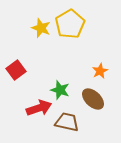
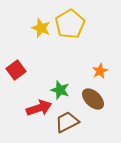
brown trapezoid: rotated 40 degrees counterclockwise
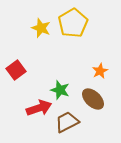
yellow pentagon: moved 3 px right, 1 px up
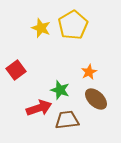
yellow pentagon: moved 2 px down
orange star: moved 11 px left, 1 px down
brown ellipse: moved 3 px right
brown trapezoid: moved 2 px up; rotated 20 degrees clockwise
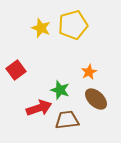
yellow pentagon: rotated 16 degrees clockwise
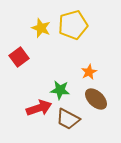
red square: moved 3 px right, 13 px up
green star: rotated 12 degrees counterclockwise
brown trapezoid: moved 1 px right, 1 px up; rotated 145 degrees counterclockwise
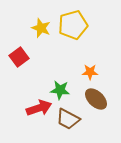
orange star: moved 1 px right; rotated 28 degrees clockwise
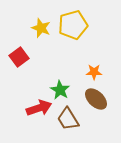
orange star: moved 4 px right
green star: rotated 24 degrees clockwise
brown trapezoid: rotated 30 degrees clockwise
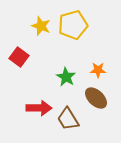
yellow star: moved 2 px up
red square: rotated 18 degrees counterclockwise
orange star: moved 4 px right, 2 px up
green star: moved 6 px right, 13 px up
brown ellipse: moved 1 px up
red arrow: rotated 20 degrees clockwise
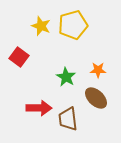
brown trapezoid: rotated 25 degrees clockwise
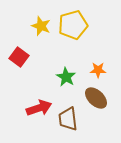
red arrow: rotated 20 degrees counterclockwise
